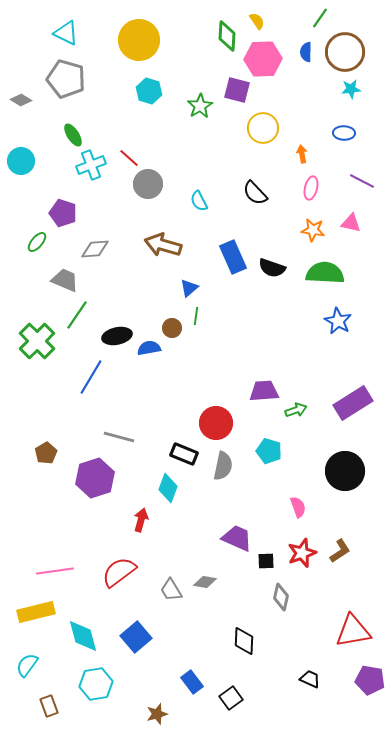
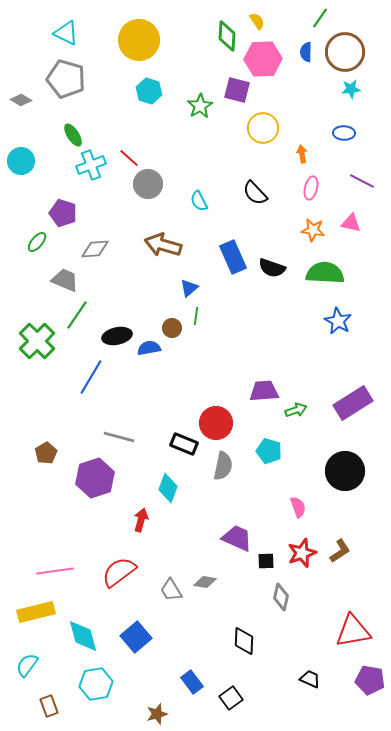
black rectangle at (184, 454): moved 10 px up
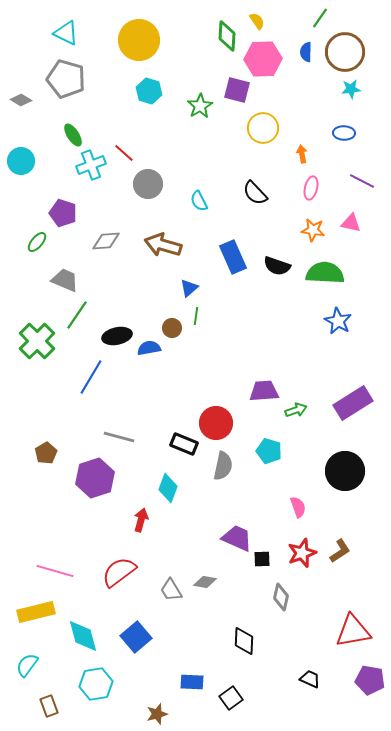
red line at (129, 158): moved 5 px left, 5 px up
gray diamond at (95, 249): moved 11 px right, 8 px up
black semicircle at (272, 268): moved 5 px right, 2 px up
black square at (266, 561): moved 4 px left, 2 px up
pink line at (55, 571): rotated 24 degrees clockwise
blue rectangle at (192, 682): rotated 50 degrees counterclockwise
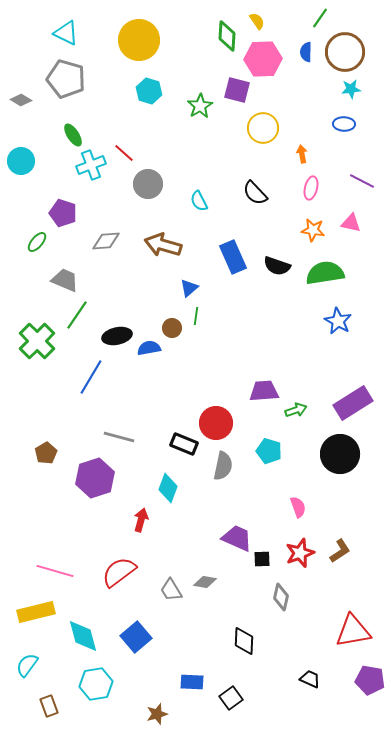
blue ellipse at (344, 133): moved 9 px up
green semicircle at (325, 273): rotated 12 degrees counterclockwise
black circle at (345, 471): moved 5 px left, 17 px up
red star at (302, 553): moved 2 px left
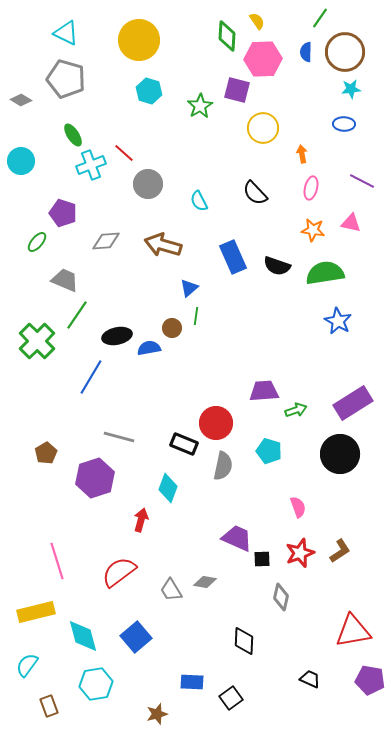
pink line at (55, 571): moved 2 px right, 10 px up; rotated 57 degrees clockwise
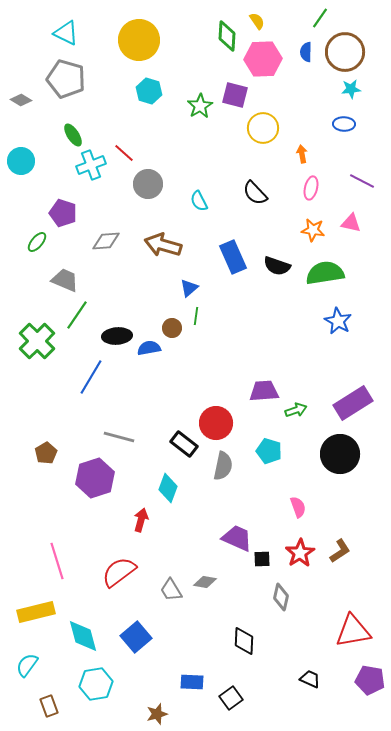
purple square at (237, 90): moved 2 px left, 5 px down
black ellipse at (117, 336): rotated 8 degrees clockwise
black rectangle at (184, 444): rotated 16 degrees clockwise
red star at (300, 553): rotated 12 degrees counterclockwise
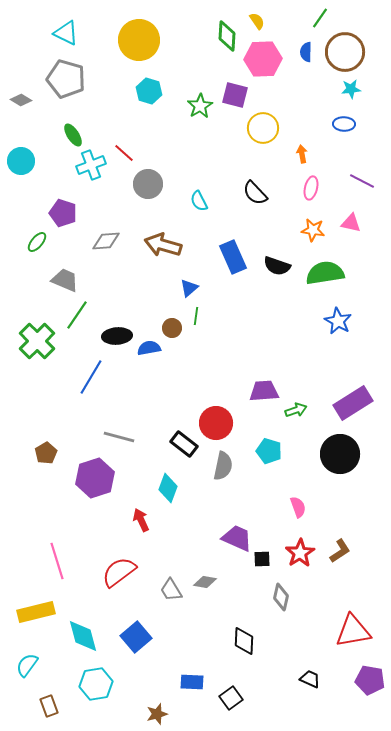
red arrow at (141, 520): rotated 40 degrees counterclockwise
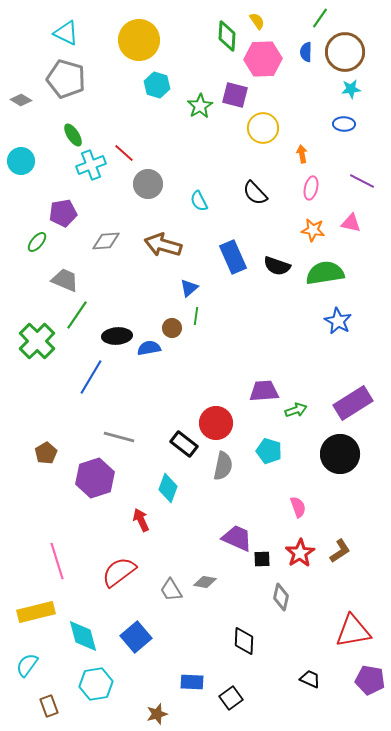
cyan hexagon at (149, 91): moved 8 px right, 6 px up
purple pentagon at (63, 213): rotated 28 degrees counterclockwise
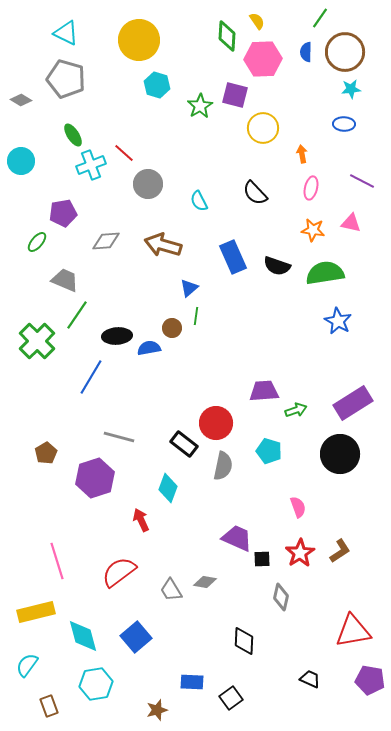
brown star at (157, 714): moved 4 px up
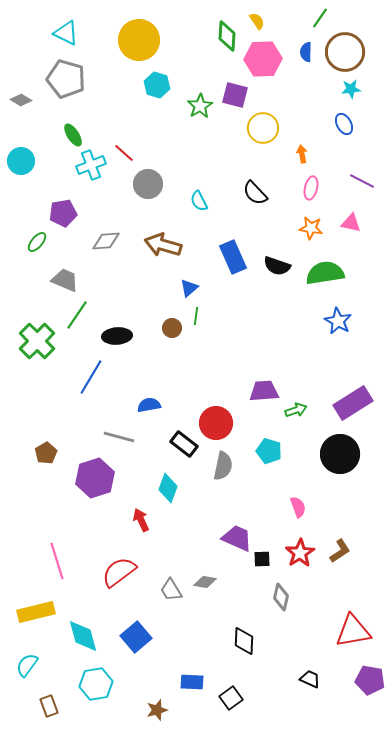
blue ellipse at (344, 124): rotated 60 degrees clockwise
orange star at (313, 230): moved 2 px left, 2 px up
blue semicircle at (149, 348): moved 57 px down
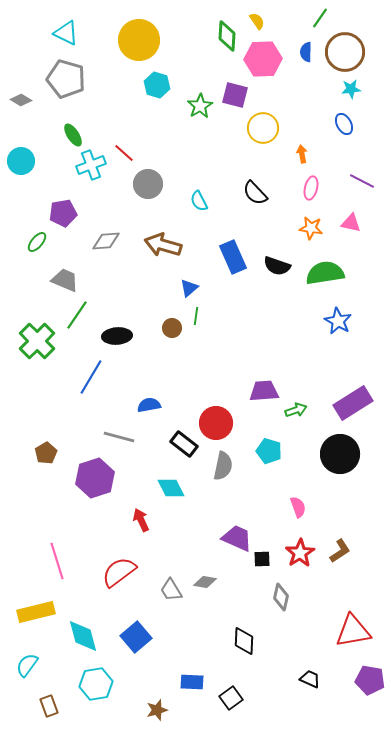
cyan diamond at (168, 488): moved 3 px right; rotated 48 degrees counterclockwise
